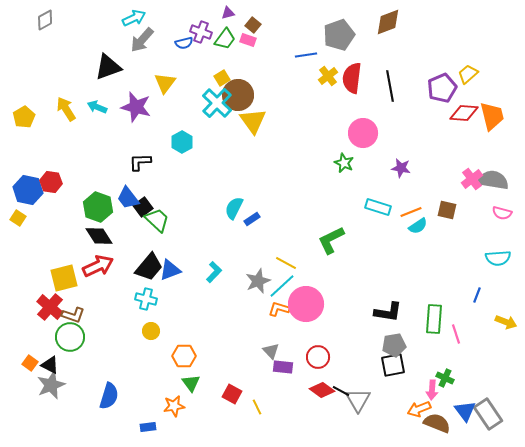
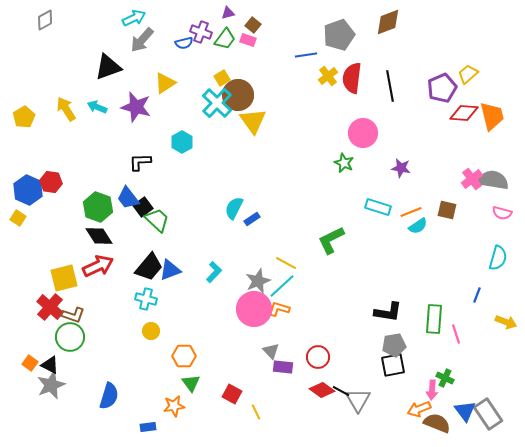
yellow triangle at (165, 83): rotated 20 degrees clockwise
blue hexagon at (28, 190): rotated 12 degrees clockwise
cyan semicircle at (498, 258): rotated 70 degrees counterclockwise
pink circle at (306, 304): moved 52 px left, 5 px down
yellow line at (257, 407): moved 1 px left, 5 px down
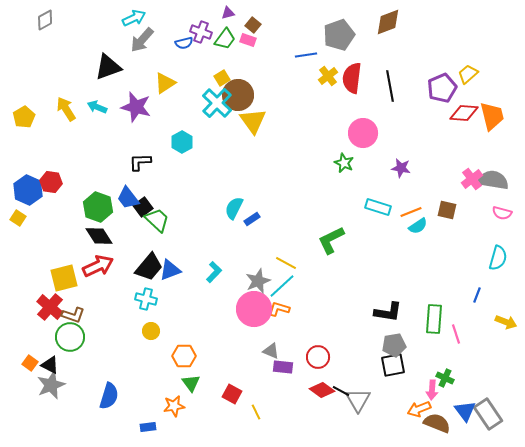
gray triangle at (271, 351): rotated 24 degrees counterclockwise
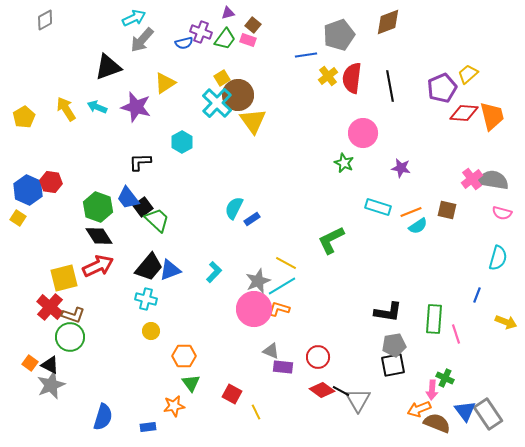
cyan line at (282, 286): rotated 12 degrees clockwise
blue semicircle at (109, 396): moved 6 px left, 21 px down
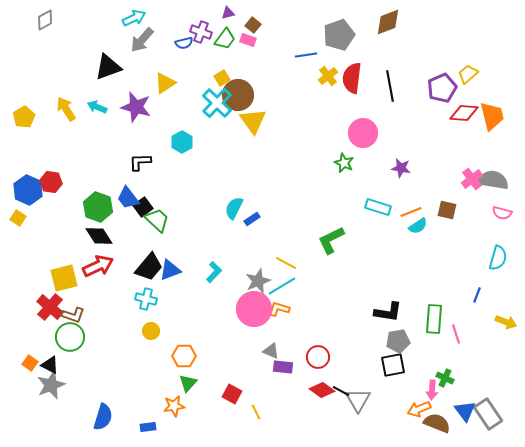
gray pentagon at (394, 345): moved 4 px right, 4 px up
green triangle at (191, 383): moved 3 px left; rotated 18 degrees clockwise
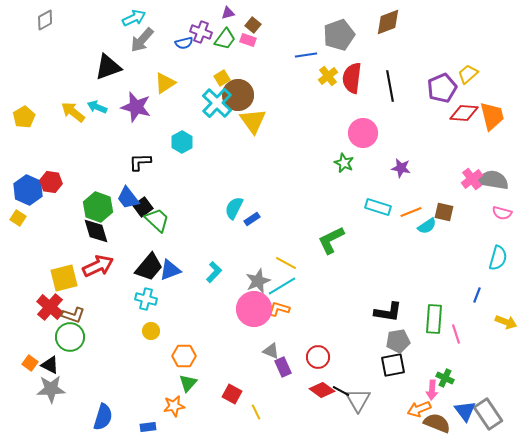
yellow arrow at (66, 109): moved 7 px right, 3 px down; rotated 20 degrees counterclockwise
brown square at (447, 210): moved 3 px left, 2 px down
cyan semicircle at (418, 226): moved 9 px right
black diamond at (99, 236): moved 3 px left, 5 px up; rotated 16 degrees clockwise
purple rectangle at (283, 367): rotated 60 degrees clockwise
gray star at (51, 385): moved 4 px down; rotated 20 degrees clockwise
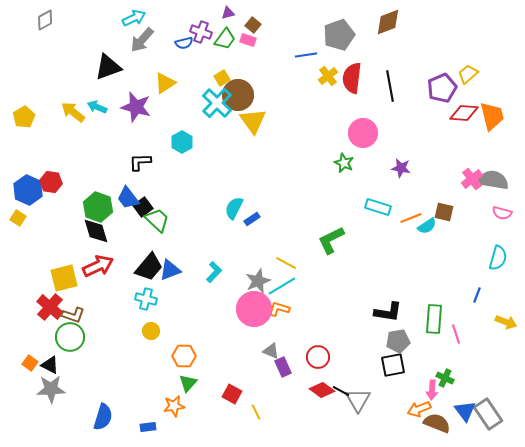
orange line at (411, 212): moved 6 px down
